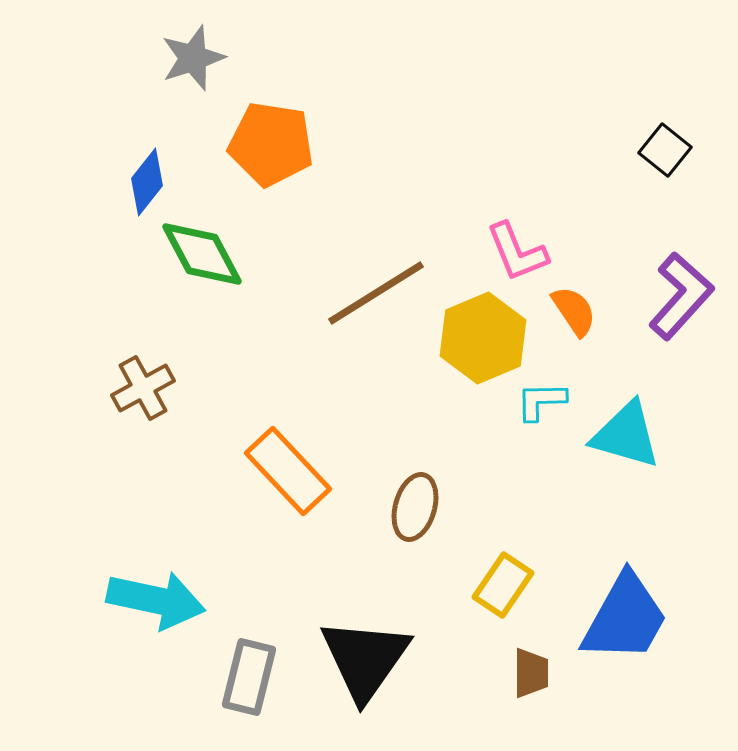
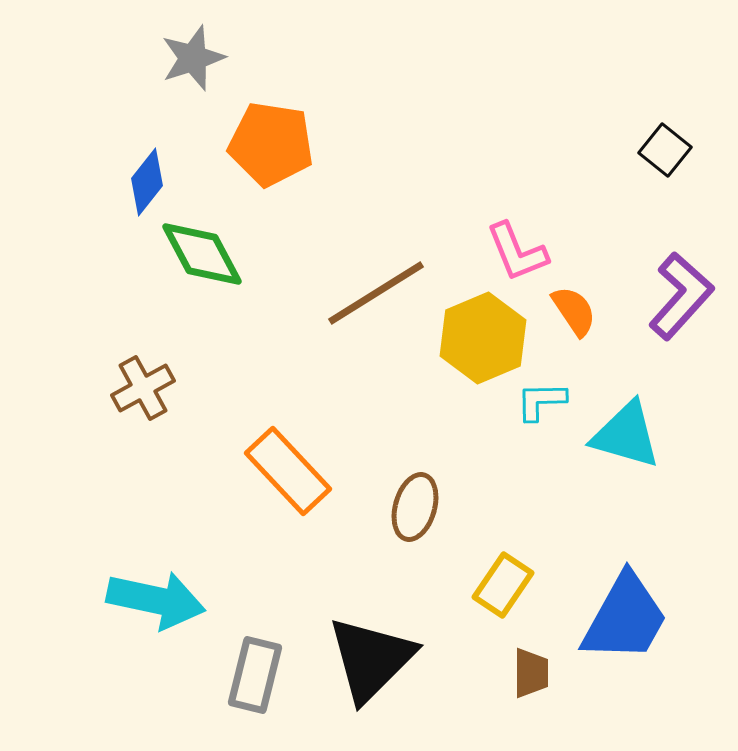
black triangle: moved 6 px right; rotated 10 degrees clockwise
gray rectangle: moved 6 px right, 2 px up
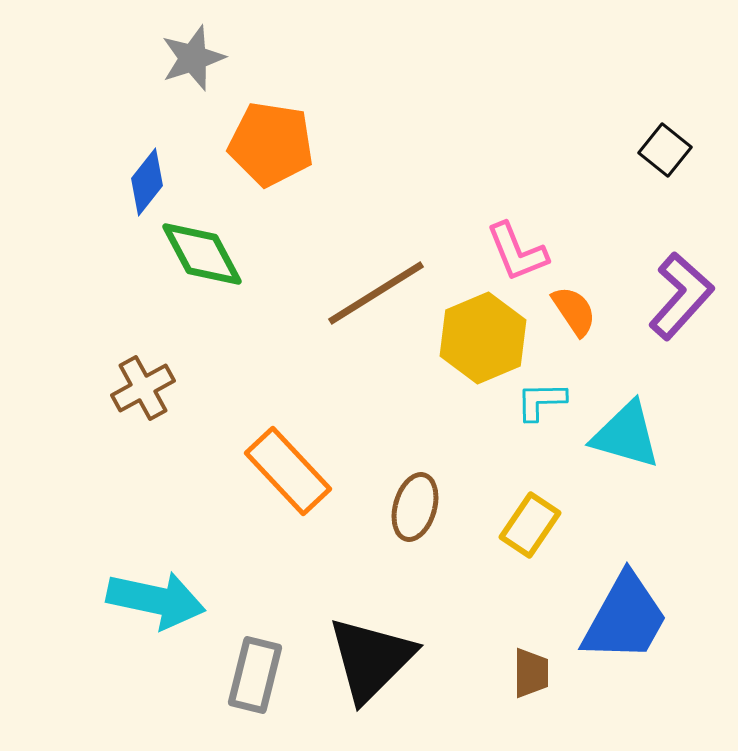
yellow rectangle: moved 27 px right, 60 px up
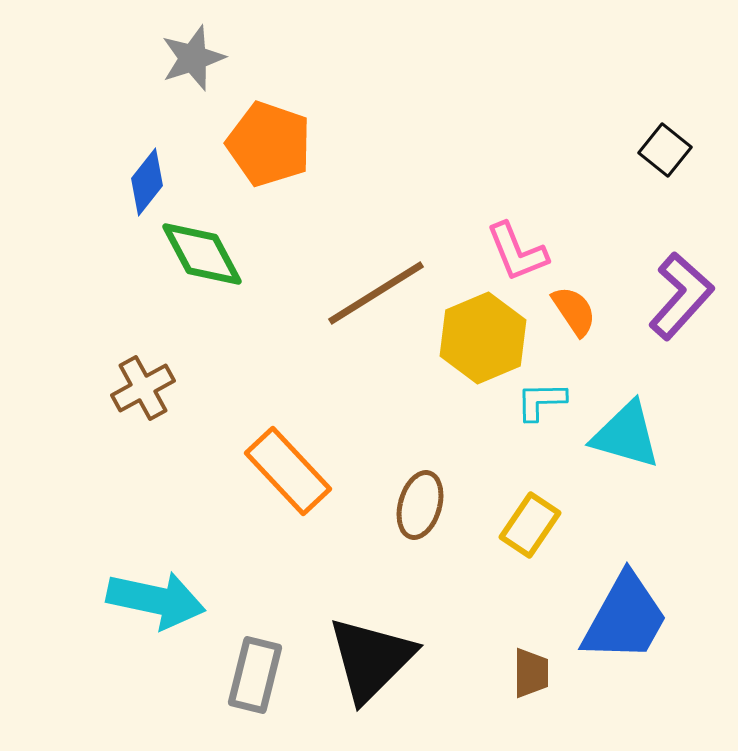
orange pentagon: moved 2 px left; rotated 10 degrees clockwise
brown ellipse: moved 5 px right, 2 px up
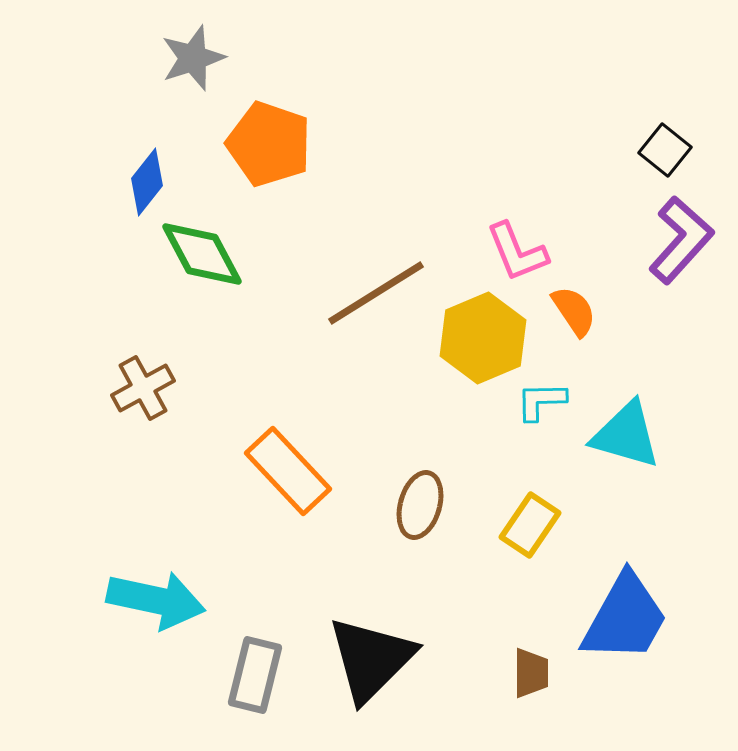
purple L-shape: moved 56 px up
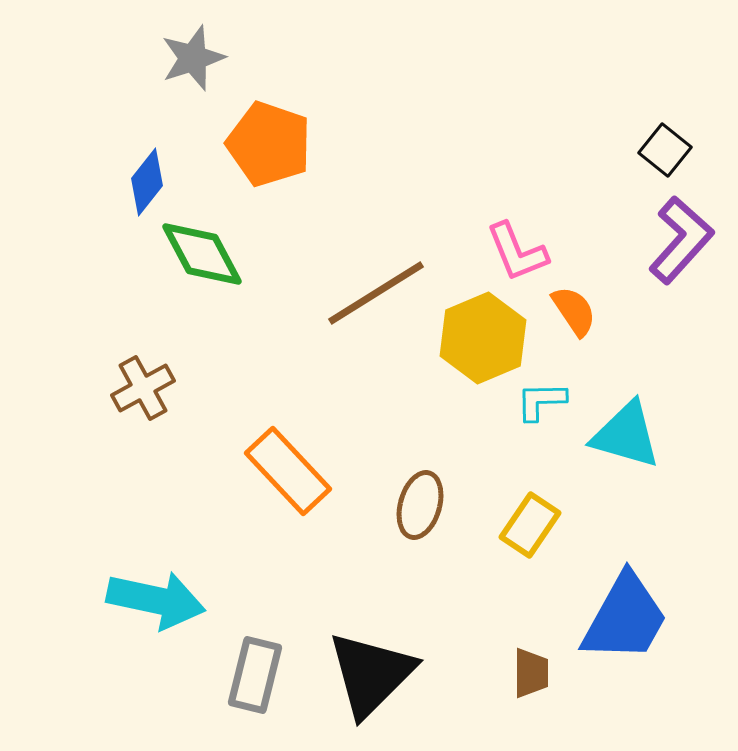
black triangle: moved 15 px down
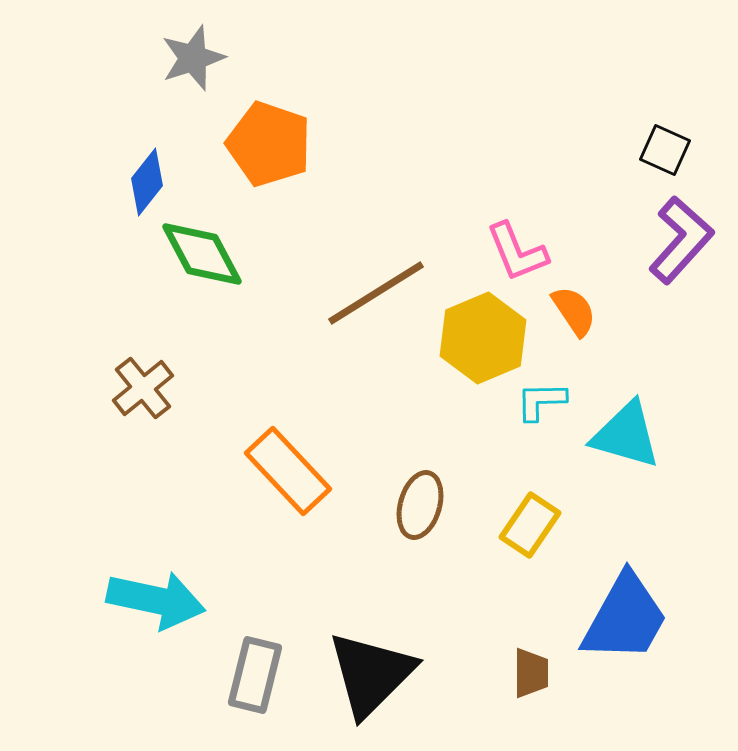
black square: rotated 15 degrees counterclockwise
brown cross: rotated 10 degrees counterclockwise
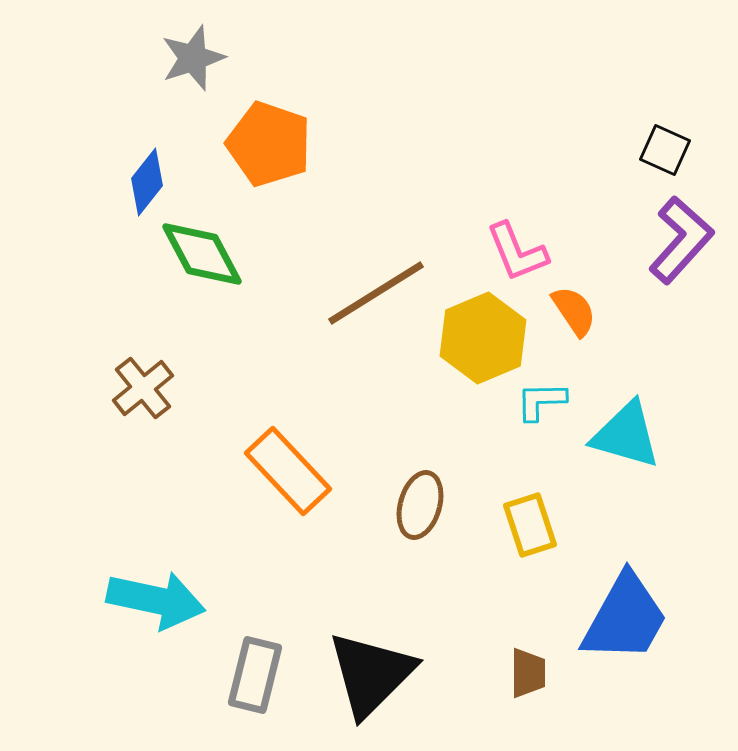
yellow rectangle: rotated 52 degrees counterclockwise
brown trapezoid: moved 3 px left
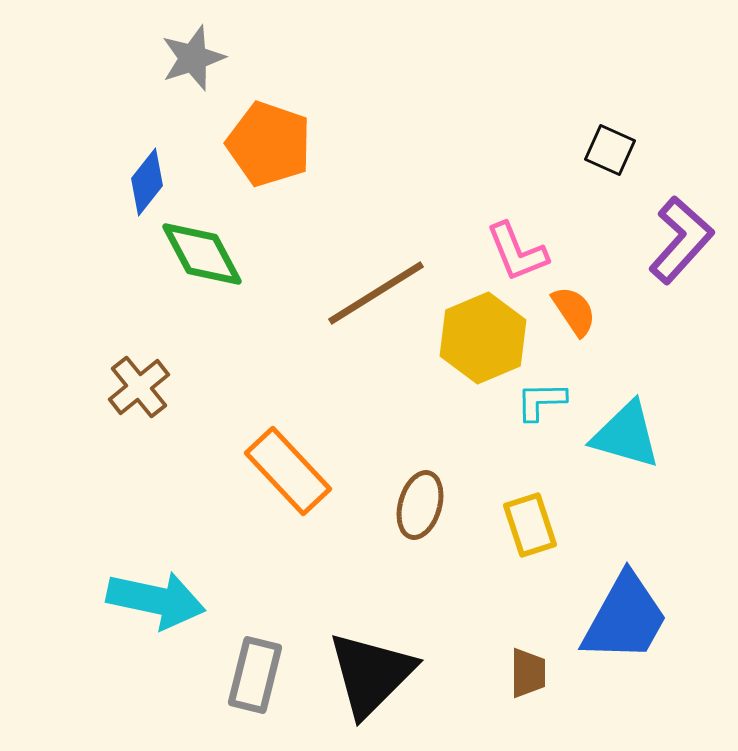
black square: moved 55 px left
brown cross: moved 4 px left, 1 px up
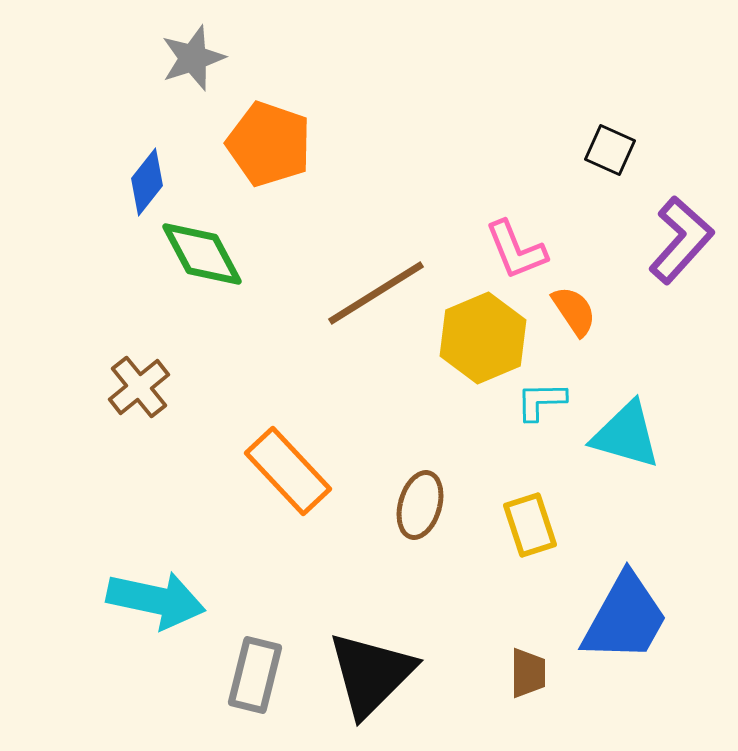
pink L-shape: moved 1 px left, 2 px up
